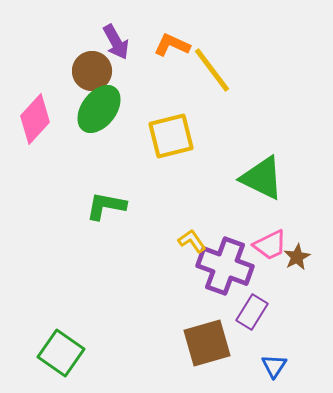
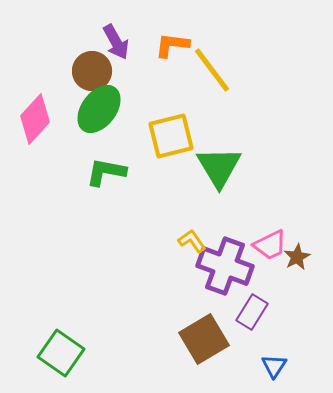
orange L-shape: rotated 18 degrees counterclockwise
green triangle: moved 43 px left, 11 px up; rotated 33 degrees clockwise
green L-shape: moved 34 px up
brown square: moved 3 px left, 4 px up; rotated 15 degrees counterclockwise
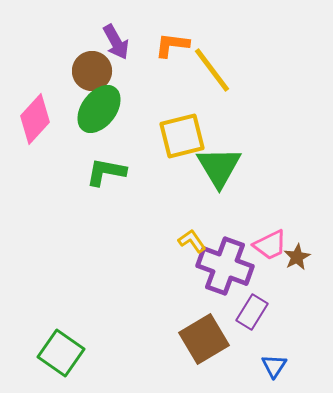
yellow square: moved 11 px right
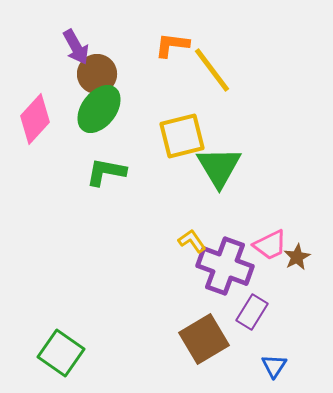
purple arrow: moved 40 px left, 5 px down
brown circle: moved 5 px right, 3 px down
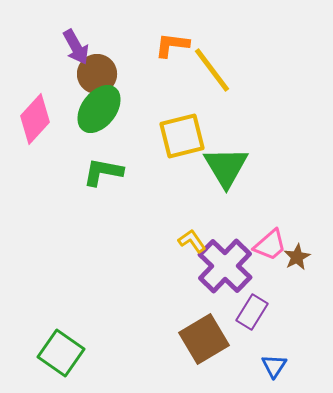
green triangle: moved 7 px right
green L-shape: moved 3 px left
pink trapezoid: rotated 15 degrees counterclockwise
purple cross: rotated 24 degrees clockwise
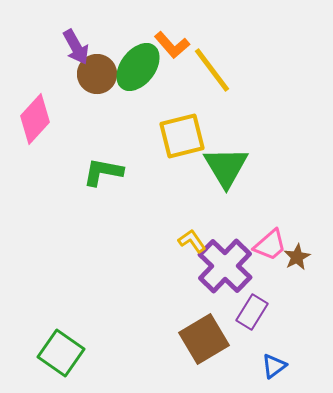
orange L-shape: rotated 138 degrees counterclockwise
green ellipse: moved 39 px right, 42 px up
blue triangle: rotated 20 degrees clockwise
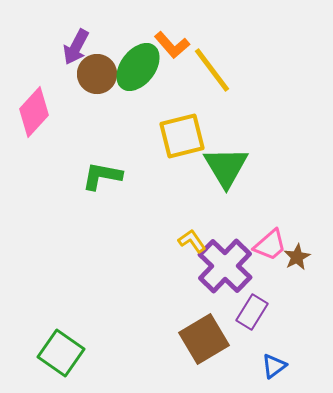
purple arrow: rotated 57 degrees clockwise
pink diamond: moved 1 px left, 7 px up
green L-shape: moved 1 px left, 4 px down
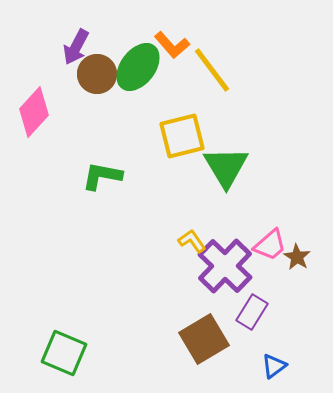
brown star: rotated 12 degrees counterclockwise
green square: moved 3 px right; rotated 12 degrees counterclockwise
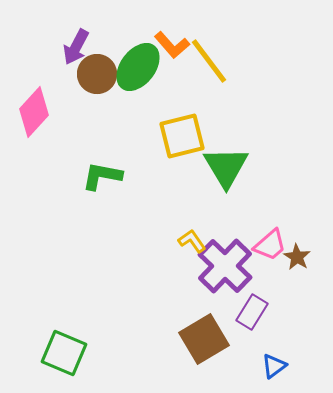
yellow line: moved 3 px left, 9 px up
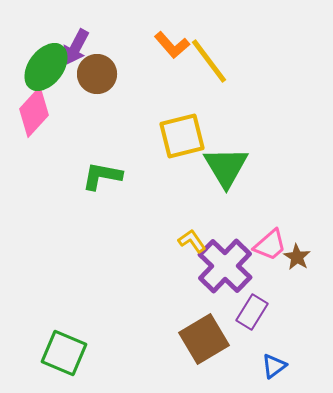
green ellipse: moved 92 px left
